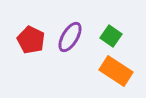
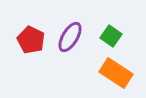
orange rectangle: moved 2 px down
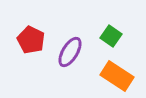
purple ellipse: moved 15 px down
orange rectangle: moved 1 px right, 3 px down
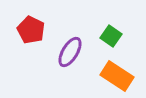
red pentagon: moved 10 px up
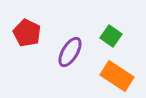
red pentagon: moved 4 px left, 3 px down
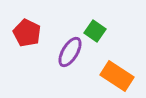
green square: moved 16 px left, 5 px up
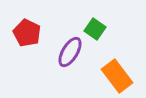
green square: moved 2 px up
orange rectangle: rotated 20 degrees clockwise
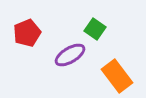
red pentagon: rotated 24 degrees clockwise
purple ellipse: moved 3 px down; rotated 28 degrees clockwise
